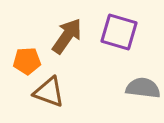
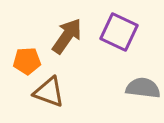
purple square: rotated 9 degrees clockwise
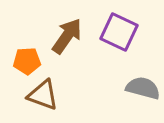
gray semicircle: rotated 8 degrees clockwise
brown triangle: moved 6 px left, 3 px down
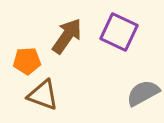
gray semicircle: moved 5 px down; rotated 44 degrees counterclockwise
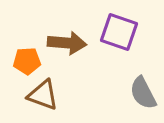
purple square: rotated 6 degrees counterclockwise
brown arrow: moved 7 px down; rotated 60 degrees clockwise
gray semicircle: rotated 88 degrees counterclockwise
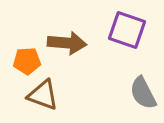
purple square: moved 8 px right, 2 px up
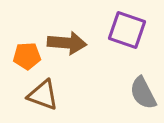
orange pentagon: moved 5 px up
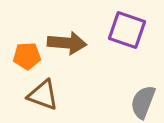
gray semicircle: moved 9 px down; rotated 48 degrees clockwise
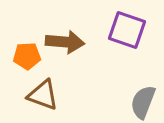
brown arrow: moved 2 px left, 1 px up
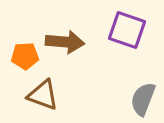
orange pentagon: moved 2 px left
gray semicircle: moved 3 px up
